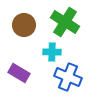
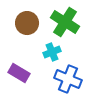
brown circle: moved 3 px right, 2 px up
cyan cross: rotated 24 degrees counterclockwise
blue cross: moved 2 px down
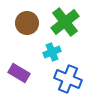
green cross: rotated 20 degrees clockwise
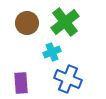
purple rectangle: moved 2 px right, 10 px down; rotated 55 degrees clockwise
